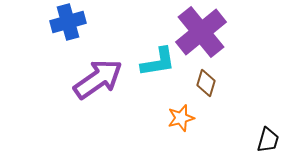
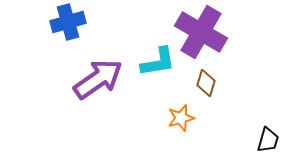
purple cross: rotated 21 degrees counterclockwise
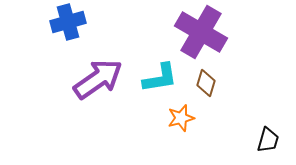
cyan L-shape: moved 2 px right, 16 px down
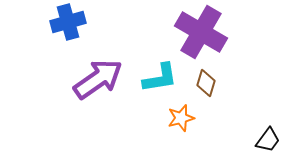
black trapezoid: rotated 20 degrees clockwise
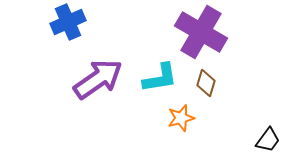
blue cross: rotated 8 degrees counterclockwise
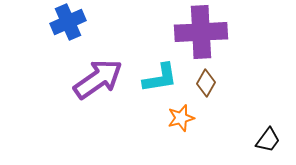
purple cross: rotated 33 degrees counterclockwise
brown diamond: rotated 12 degrees clockwise
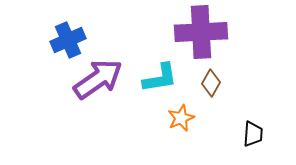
blue cross: moved 18 px down
brown diamond: moved 5 px right
orange star: rotated 8 degrees counterclockwise
black trapezoid: moved 15 px left, 6 px up; rotated 32 degrees counterclockwise
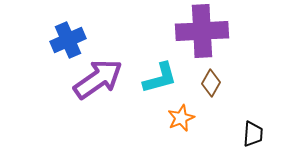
purple cross: moved 1 px right, 1 px up
cyan L-shape: rotated 6 degrees counterclockwise
